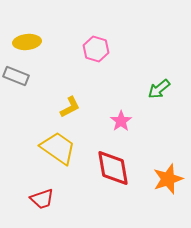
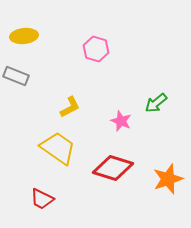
yellow ellipse: moved 3 px left, 6 px up
green arrow: moved 3 px left, 14 px down
pink star: rotated 15 degrees counterclockwise
red diamond: rotated 63 degrees counterclockwise
red trapezoid: rotated 45 degrees clockwise
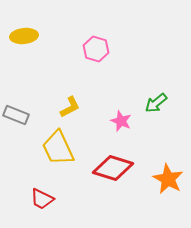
gray rectangle: moved 39 px down
yellow trapezoid: rotated 150 degrees counterclockwise
orange star: rotated 24 degrees counterclockwise
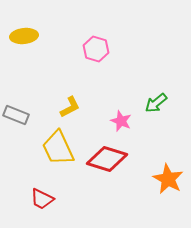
red diamond: moved 6 px left, 9 px up
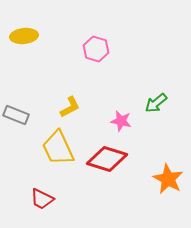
pink star: rotated 10 degrees counterclockwise
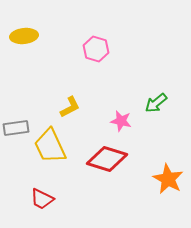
gray rectangle: moved 13 px down; rotated 30 degrees counterclockwise
yellow trapezoid: moved 8 px left, 2 px up
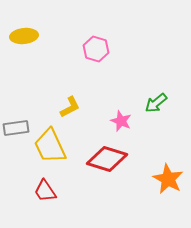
pink star: rotated 10 degrees clockwise
red trapezoid: moved 3 px right, 8 px up; rotated 30 degrees clockwise
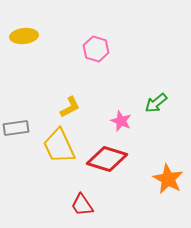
yellow trapezoid: moved 9 px right
red trapezoid: moved 37 px right, 14 px down
